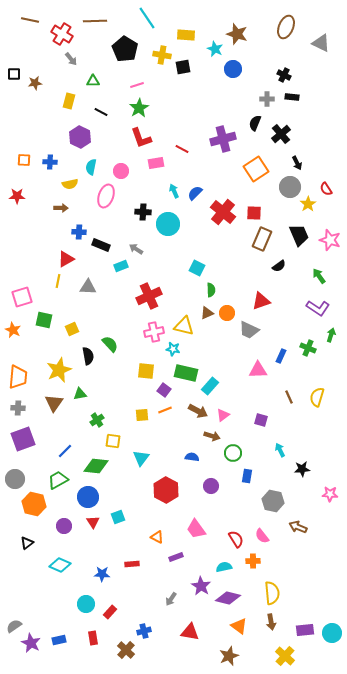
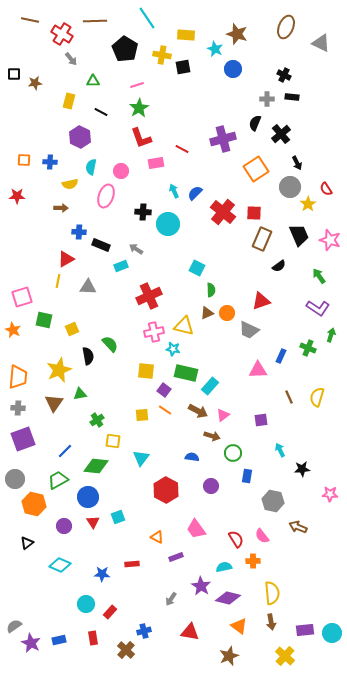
orange line at (165, 410): rotated 56 degrees clockwise
purple square at (261, 420): rotated 24 degrees counterclockwise
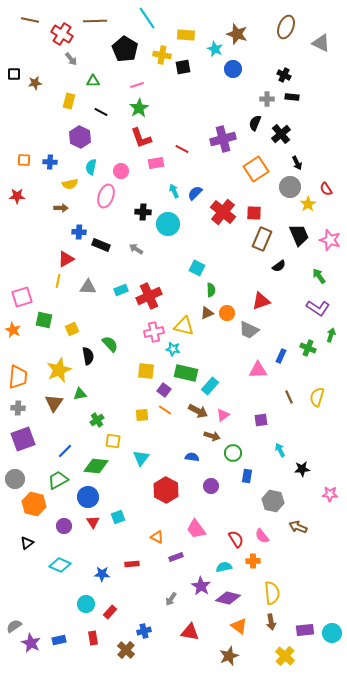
cyan rectangle at (121, 266): moved 24 px down
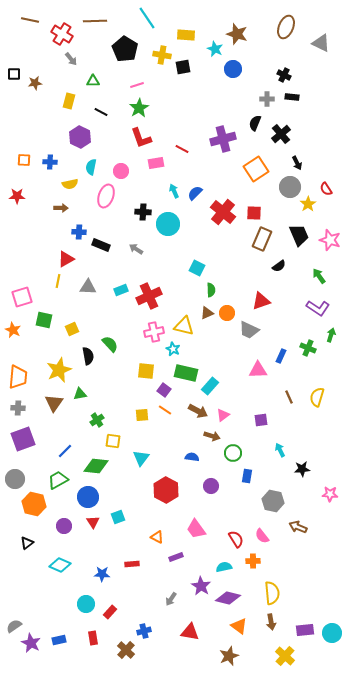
cyan star at (173, 349): rotated 16 degrees clockwise
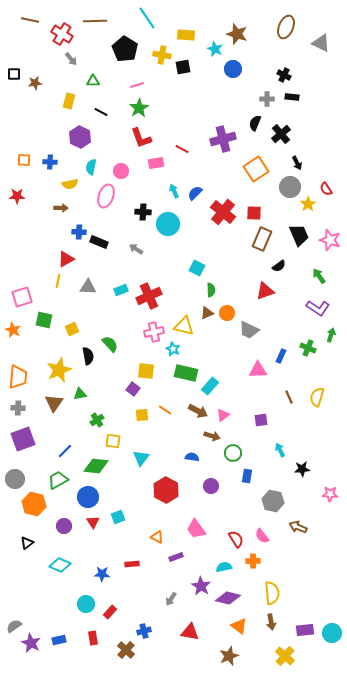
black rectangle at (101, 245): moved 2 px left, 3 px up
red triangle at (261, 301): moved 4 px right, 10 px up
purple square at (164, 390): moved 31 px left, 1 px up
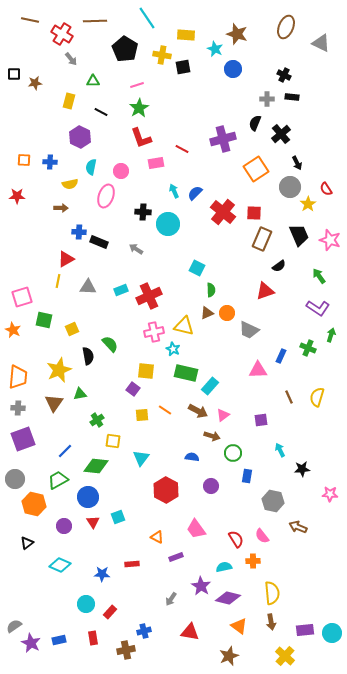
brown cross at (126, 650): rotated 36 degrees clockwise
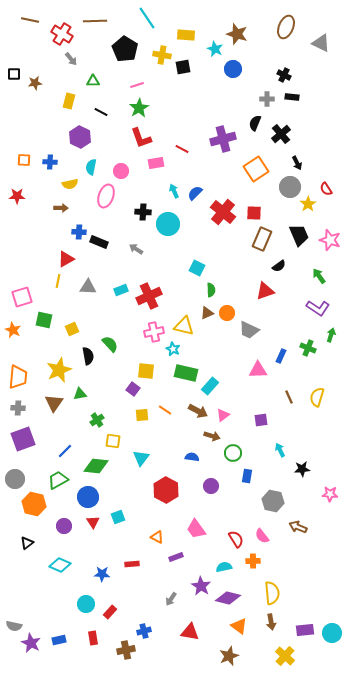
gray semicircle at (14, 626): rotated 133 degrees counterclockwise
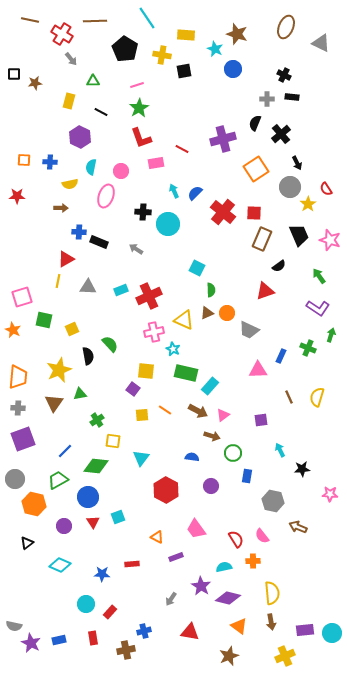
black square at (183, 67): moved 1 px right, 4 px down
yellow triangle at (184, 326): moved 6 px up; rotated 10 degrees clockwise
yellow cross at (285, 656): rotated 24 degrees clockwise
